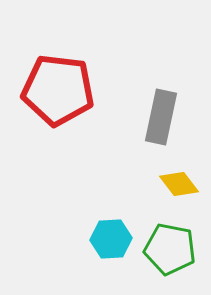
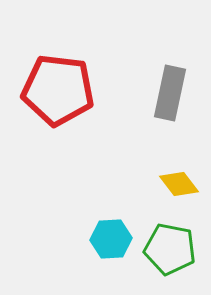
gray rectangle: moved 9 px right, 24 px up
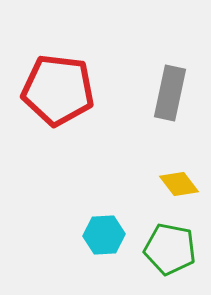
cyan hexagon: moved 7 px left, 4 px up
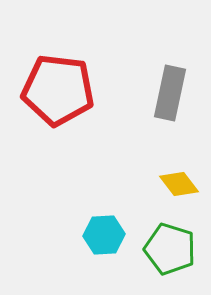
green pentagon: rotated 6 degrees clockwise
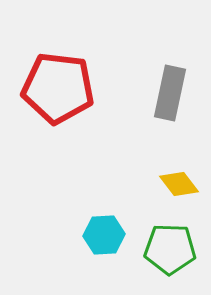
red pentagon: moved 2 px up
green pentagon: rotated 15 degrees counterclockwise
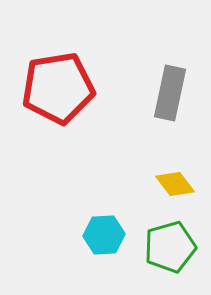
red pentagon: rotated 16 degrees counterclockwise
yellow diamond: moved 4 px left
green pentagon: moved 2 px up; rotated 18 degrees counterclockwise
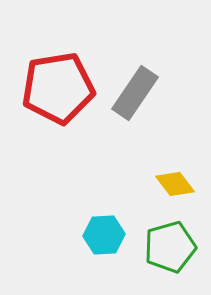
gray rectangle: moved 35 px left; rotated 22 degrees clockwise
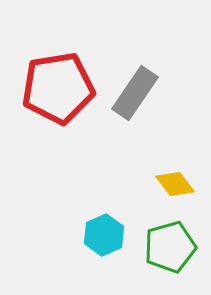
cyan hexagon: rotated 21 degrees counterclockwise
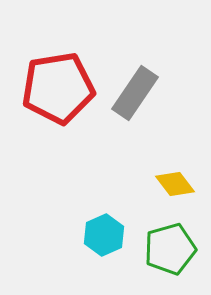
green pentagon: moved 2 px down
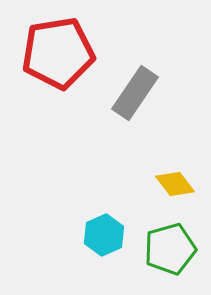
red pentagon: moved 35 px up
